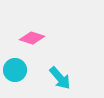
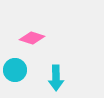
cyan arrow: moved 4 px left; rotated 40 degrees clockwise
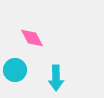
pink diamond: rotated 45 degrees clockwise
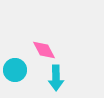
pink diamond: moved 12 px right, 12 px down
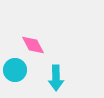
pink diamond: moved 11 px left, 5 px up
